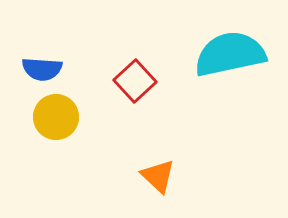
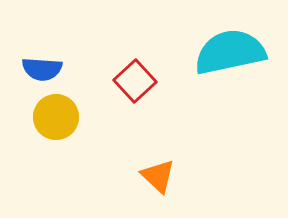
cyan semicircle: moved 2 px up
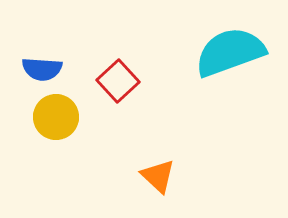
cyan semicircle: rotated 8 degrees counterclockwise
red square: moved 17 px left
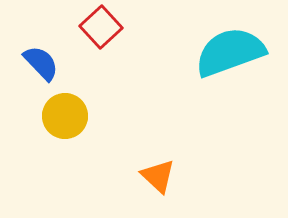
blue semicircle: moved 1 px left, 6 px up; rotated 138 degrees counterclockwise
red square: moved 17 px left, 54 px up
yellow circle: moved 9 px right, 1 px up
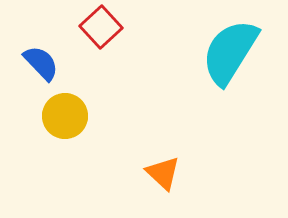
cyan semicircle: rotated 38 degrees counterclockwise
orange triangle: moved 5 px right, 3 px up
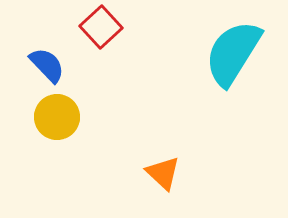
cyan semicircle: moved 3 px right, 1 px down
blue semicircle: moved 6 px right, 2 px down
yellow circle: moved 8 px left, 1 px down
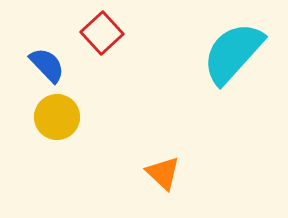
red square: moved 1 px right, 6 px down
cyan semicircle: rotated 10 degrees clockwise
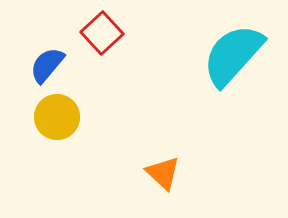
cyan semicircle: moved 2 px down
blue semicircle: rotated 96 degrees counterclockwise
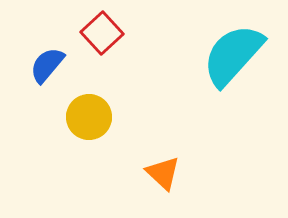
yellow circle: moved 32 px right
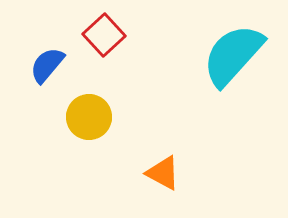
red square: moved 2 px right, 2 px down
orange triangle: rotated 15 degrees counterclockwise
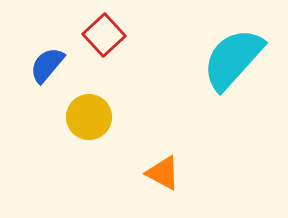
cyan semicircle: moved 4 px down
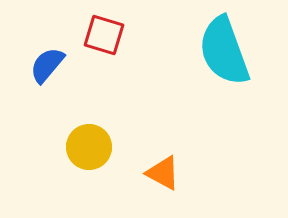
red square: rotated 30 degrees counterclockwise
cyan semicircle: moved 9 px left, 8 px up; rotated 62 degrees counterclockwise
yellow circle: moved 30 px down
